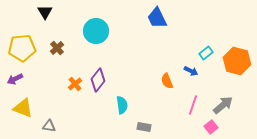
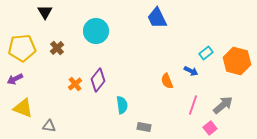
pink square: moved 1 px left, 1 px down
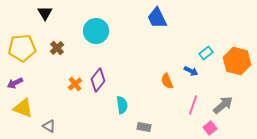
black triangle: moved 1 px down
purple arrow: moved 4 px down
gray triangle: rotated 24 degrees clockwise
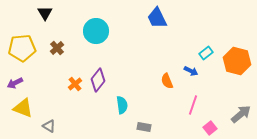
gray arrow: moved 18 px right, 9 px down
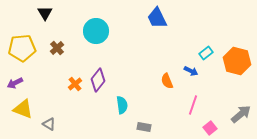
yellow triangle: moved 1 px down
gray triangle: moved 2 px up
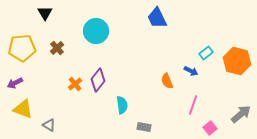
gray triangle: moved 1 px down
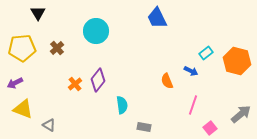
black triangle: moved 7 px left
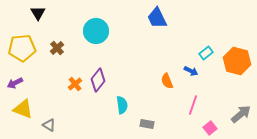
gray rectangle: moved 3 px right, 3 px up
